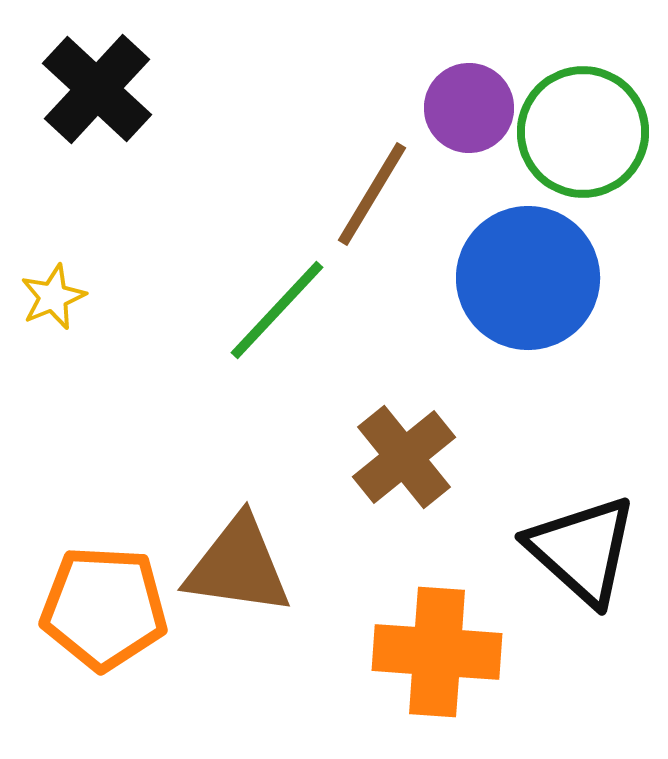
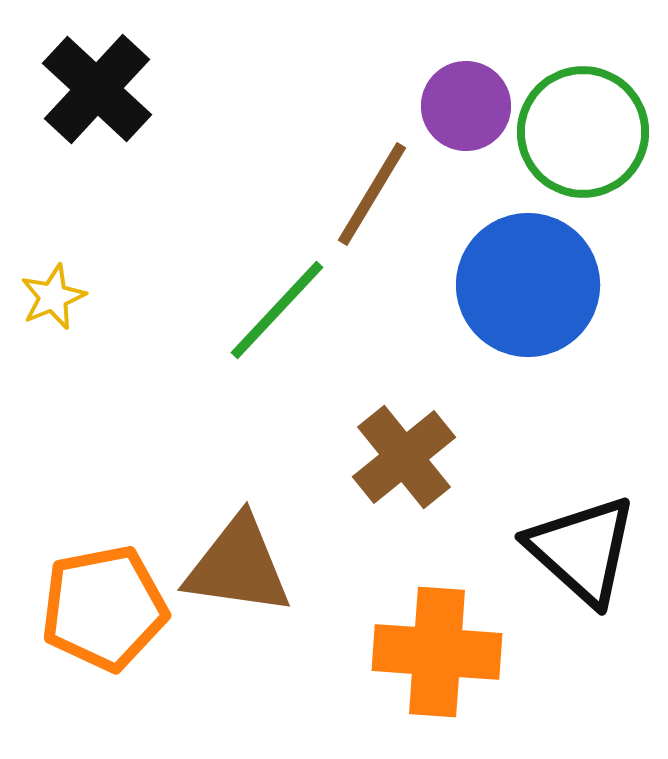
purple circle: moved 3 px left, 2 px up
blue circle: moved 7 px down
orange pentagon: rotated 14 degrees counterclockwise
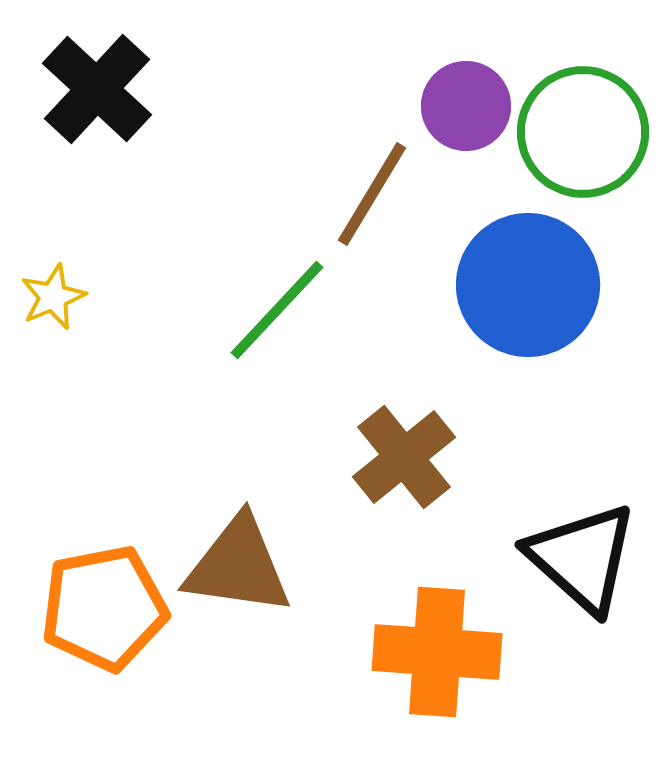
black triangle: moved 8 px down
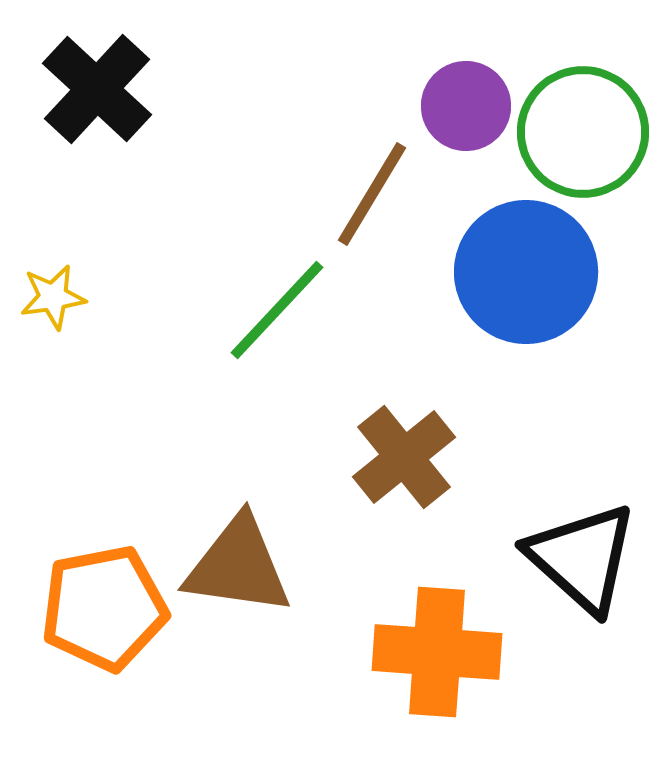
blue circle: moved 2 px left, 13 px up
yellow star: rotated 14 degrees clockwise
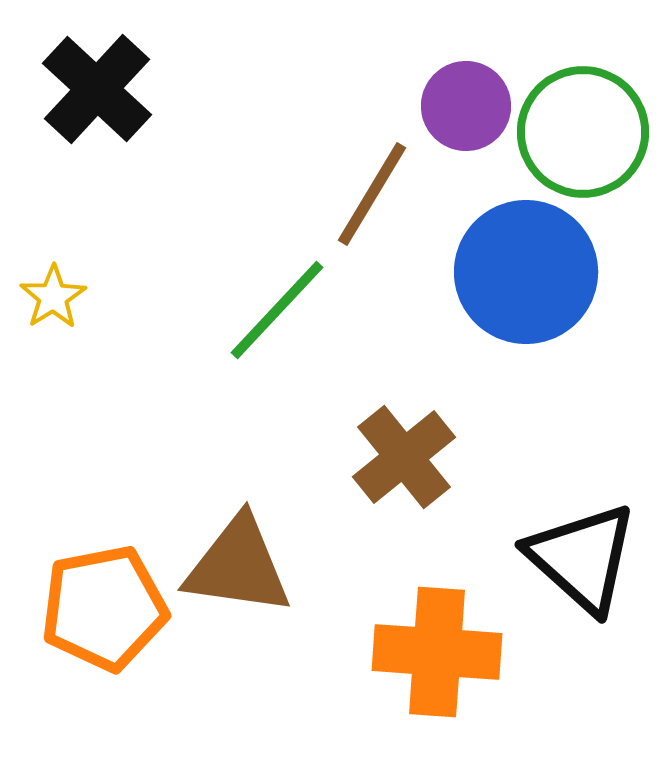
yellow star: rotated 24 degrees counterclockwise
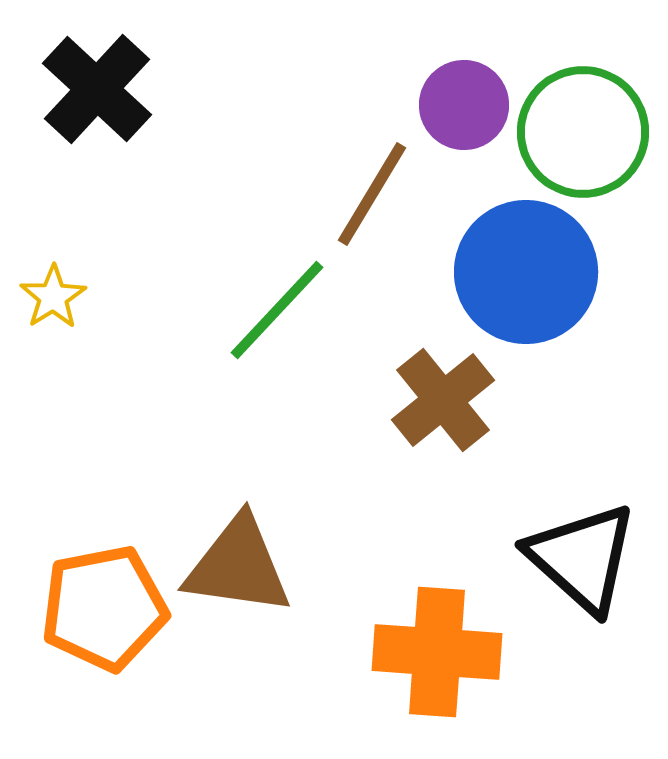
purple circle: moved 2 px left, 1 px up
brown cross: moved 39 px right, 57 px up
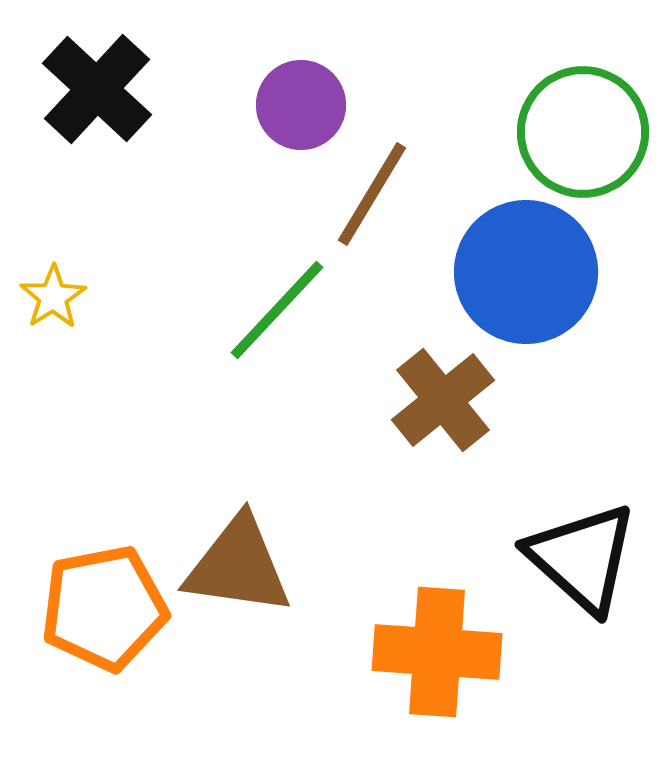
purple circle: moved 163 px left
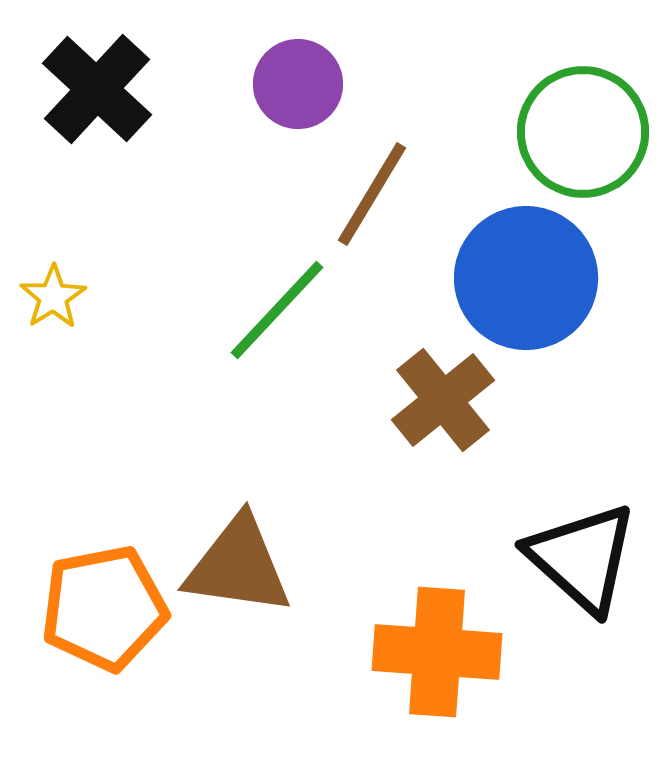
purple circle: moved 3 px left, 21 px up
blue circle: moved 6 px down
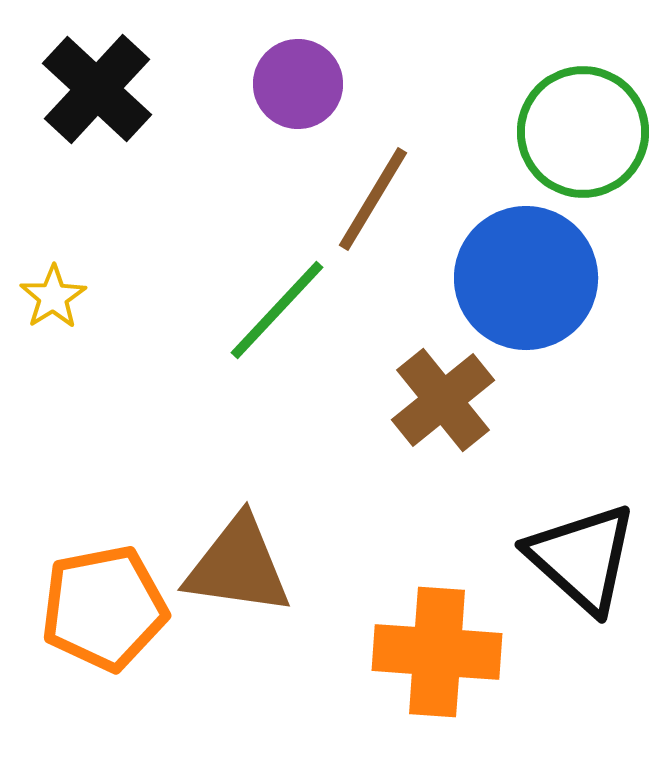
brown line: moved 1 px right, 5 px down
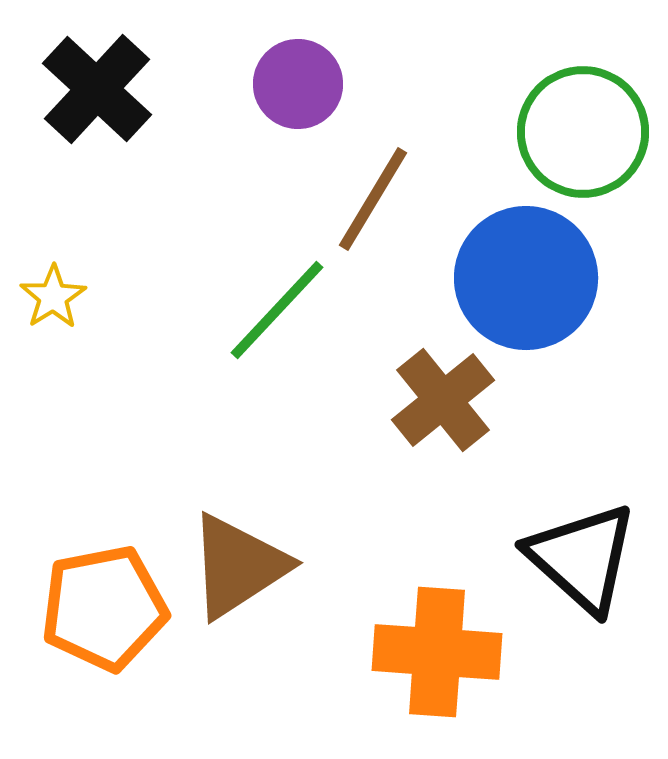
brown triangle: rotated 41 degrees counterclockwise
